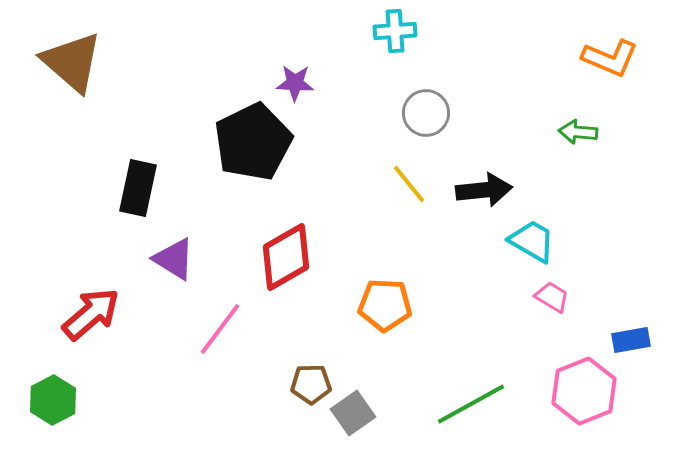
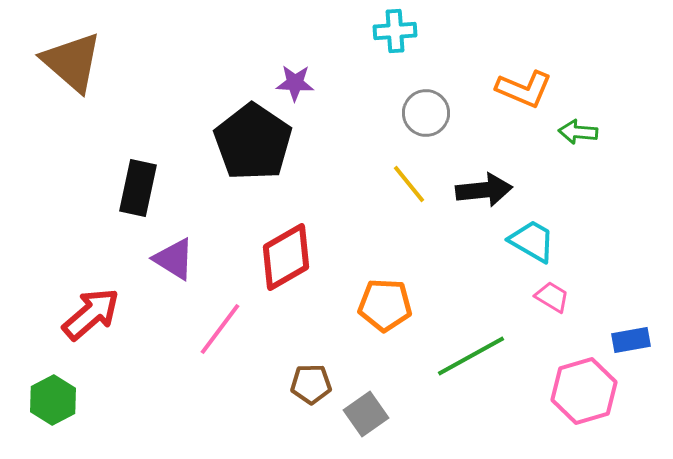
orange L-shape: moved 86 px left, 31 px down
black pentagon: rotated 12 degrees counterclockwise
pink hexagon: rotated 6 degrees clockwise
green line: moved 48 px up
gray square: moved 13 px right, 1 px down
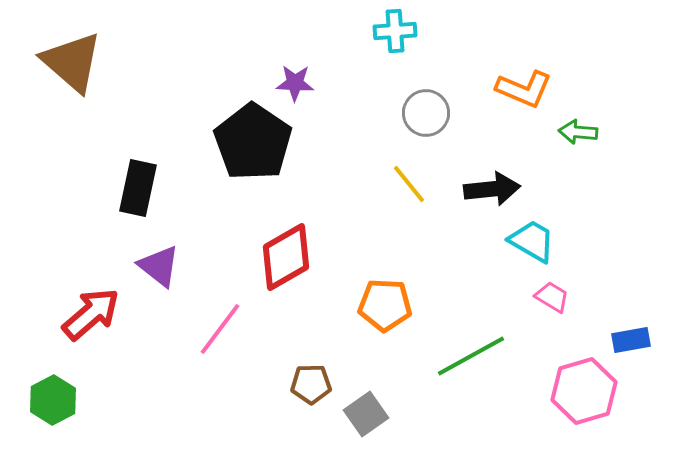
black arrow: moved 8 px right, 1 px up
purple triangle: moved 15 px left, 7 px down; rotated 6 degrees clockwise
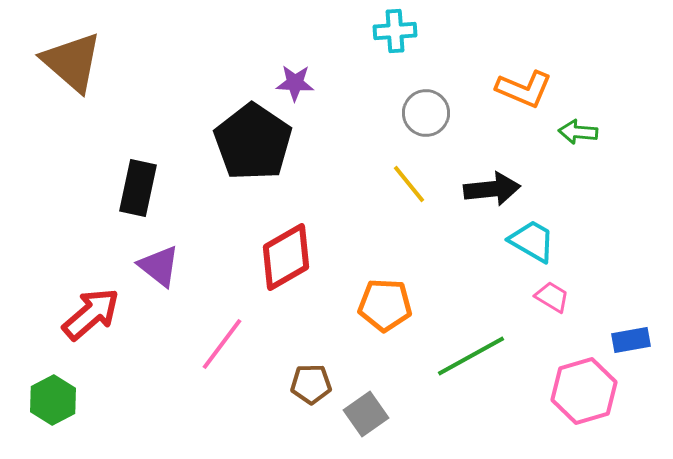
pink line: moved 2 px right, 15 px down
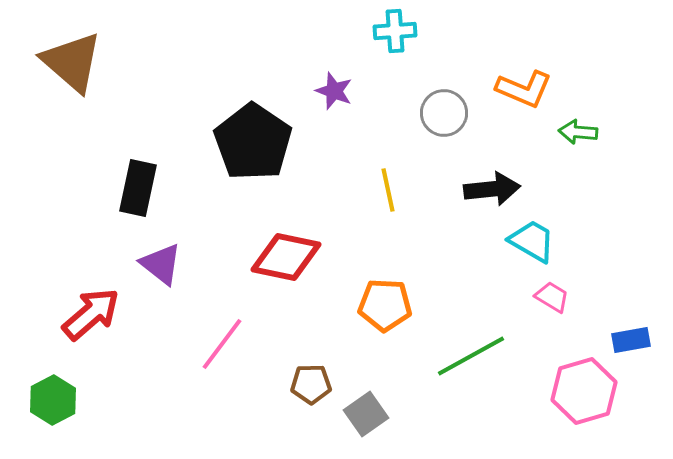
purple star: moved 39 px right, 8 px down; rotated 18 degrees clockwise
gray circle: moved 18 px right
yellow line: moved 21 px left, 6 px down; rotated 27 degrees clockwise
red diamond: rotated 42 degrees clockwise
purple triangle: moved 2 px right, 2 px up
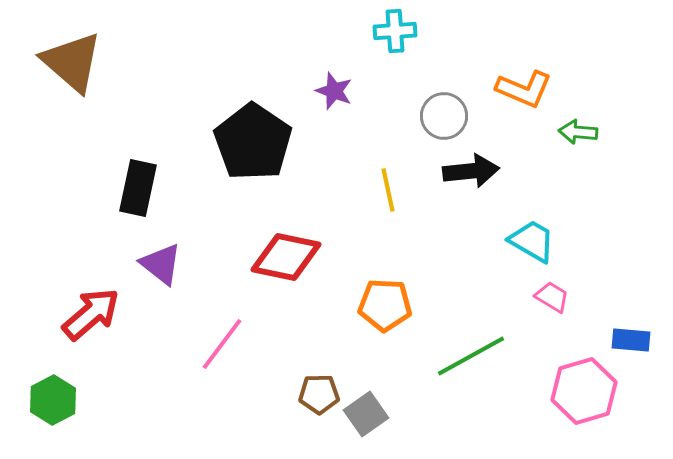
gray circle: moved 3 px down
black arrow: moved 21 px left, 18 px up
blue rectangle: rotated 15 degrees clockwise
brown pentagon: moved 8 px right, 10 px down
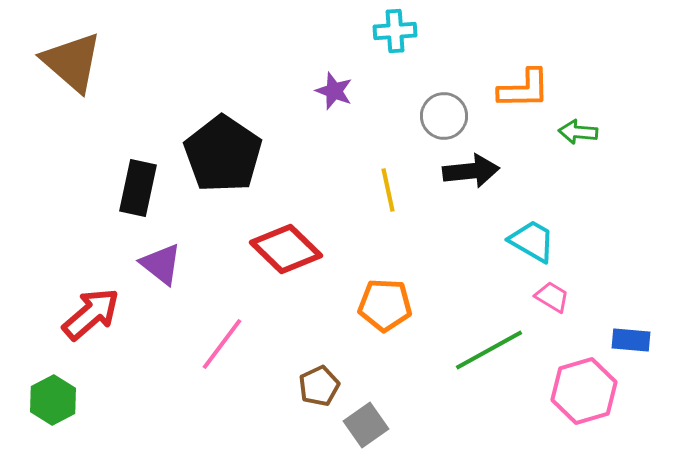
orange L-shape: rotated 24 degrees counterclockwise
black pentagon: moved 30 px left, 12 px down
red diamond: moved 8 px up; rotated 32 degrees clockwise
green line: moved 18 px right, 6 px up
brown pentagon: moved 8 px up; rotated 24 degrees counterclockwise
gray square: moved 11 px down
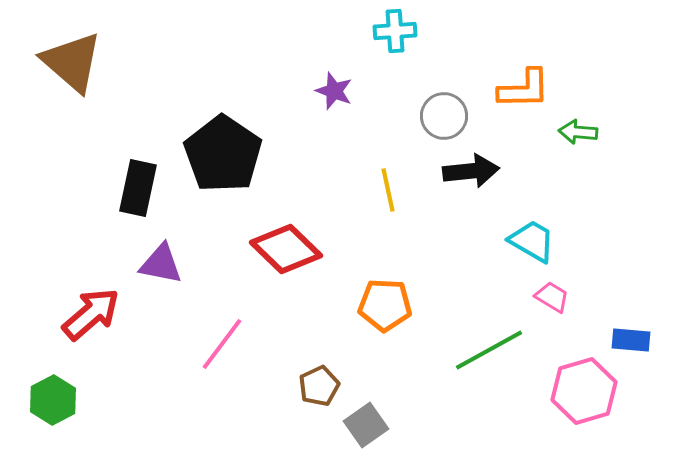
purple triangle: rotated 27 degrees counterclockwise
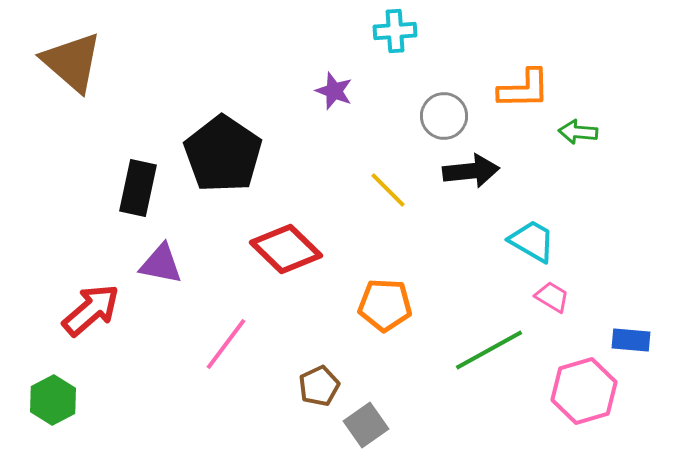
yellow line: rotated 33 degrees counterclockwise
red arrow: moved 4 px up
pink line: moved 4 px right
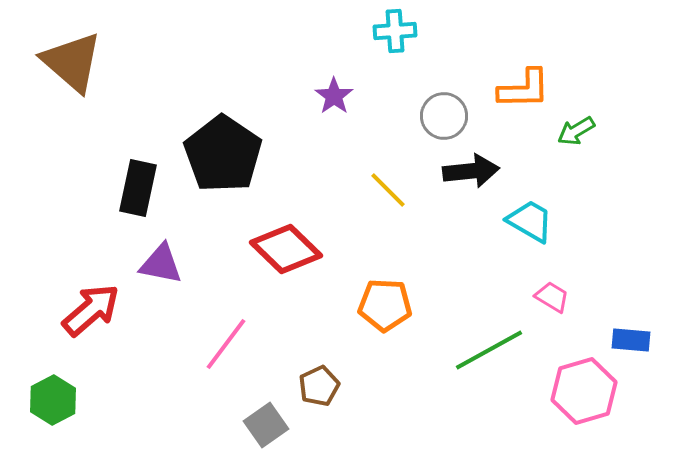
purple star: moved 5 px down; rotated 15 degrees clockwise
green arrow: moved 2 px left, 1 px up; rotated 36 degrees counterclockwise
cyan trapezoid: moved 2 px left, 20 px up
gray square: moved 100 px left
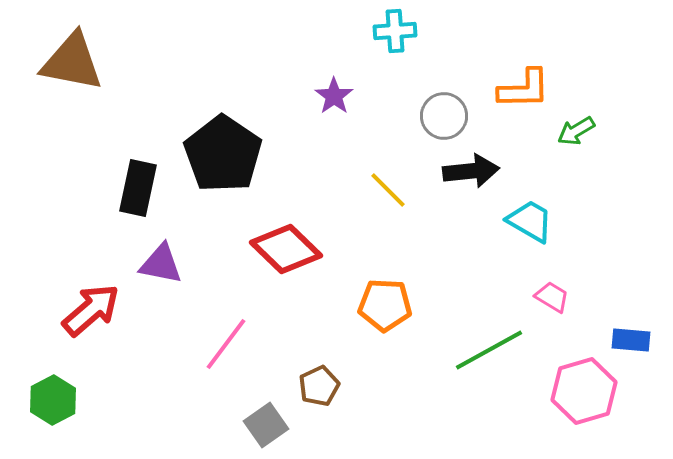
brown triangle: rotated 30 degrees counterclockwise
